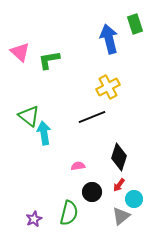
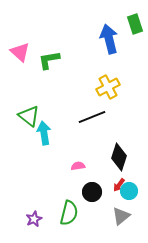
cyan circle: moved 5 px left, 8 px up
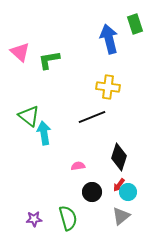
yellow cross: rotated 35 degrees clockwise
cyan circle: moved 1 px left, 1 px down
green semicircle: moved 1 px left, 5 px down; rotated 30 degrees counterclockwise
purple star: rotated 21 degrees clockwise
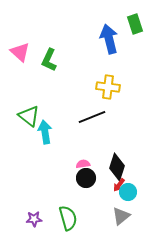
green L-shape: rotated 55 degrees counterclockwise
cyan arrow: moved 1 px right, 1 px up
black diamond: moved 2 px left, 10 px down
pink semicircle: moved 5 px right, 2 px up
black circle: moved 6 px left, 14 px up
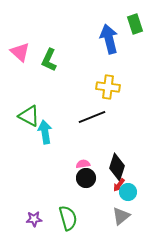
green triangle: rotated 10 degrees counterclockwise
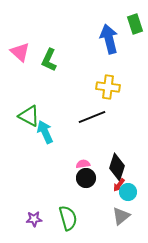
cyan arrow: rotated 15 degrees counterclockwise
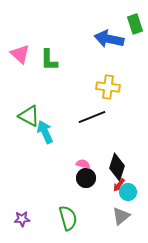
blue arrow: rotated 64 degrees counterclockwise
pink triangle: moved 2 px down
green L-shape: rotated 25 degrees counterclockwise
pink semicircle: rotated 24 degrees clockwise
purple star: moved 12 px left
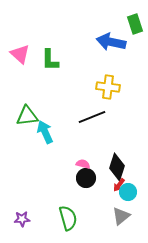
blue arrow: moved 2 px right, 3 px down
green L-shape: moved 1 px right
green triangle: moved 2 px left; rotated 35 degrees counterclockwise
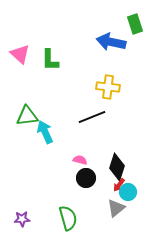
pink semicircle: moved 3 px left, 4 px up
gray triangle: moved 5 px left, 8 px up
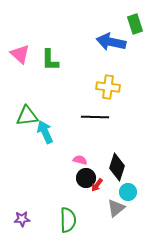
black line: moved 3 px right; rotated 24 degrees clockwise
red arrow: moved 22 px left
green semicircle: moved 2 px down; rotated 15 degrees clockwise
